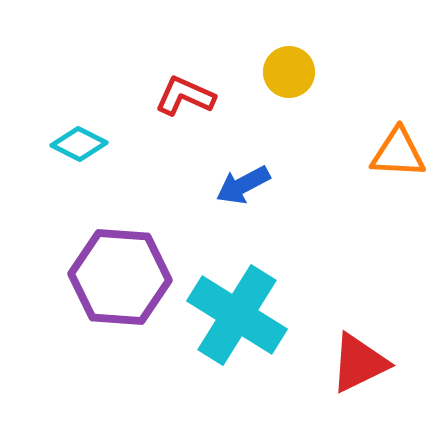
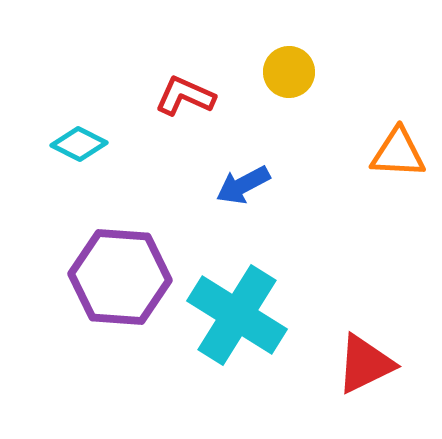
red triangle: moved 6 px right, 1 px down
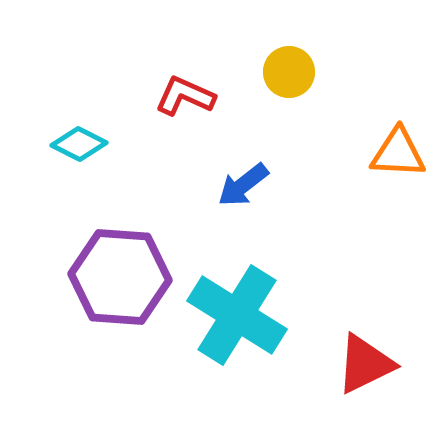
blue arrow: rotated 10 degrees counterclockwise
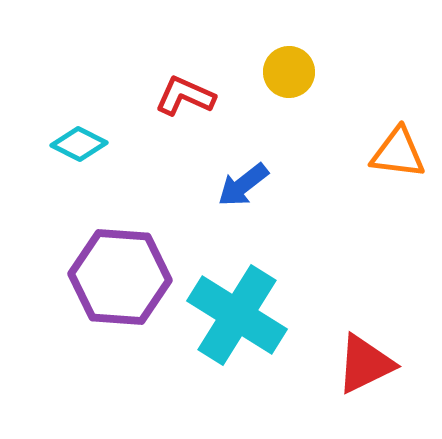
orange triangle: rotated 4 degrees clockwise
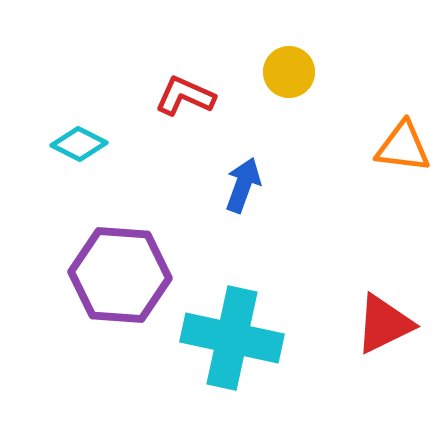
orange triangle: moved 5 px right, 6 px up
blue arrow: rotated 148 degrees clockwise
purple hexagon: moved 2 px up
cyan cross: moved 5 px left, 23 px down; rotated 20 degrees counterclockwise
red triangle: moved 19 px right, 40 px up
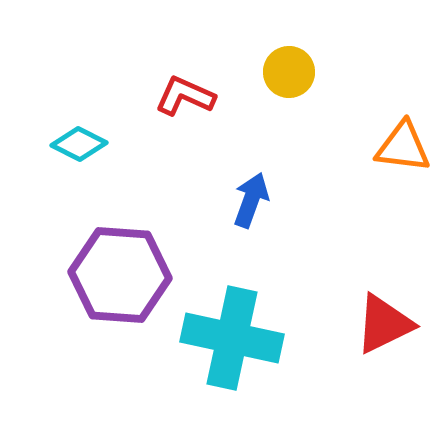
blue arrow: moved 8 px right, 15 px down
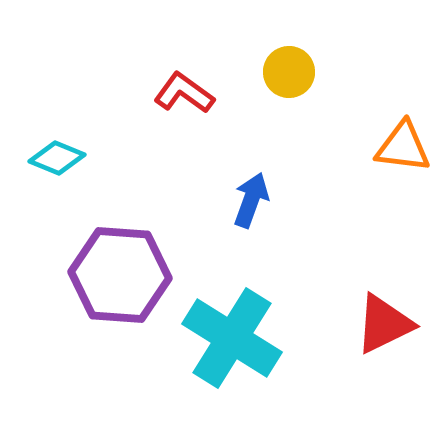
red L-shape: moved 1 px left, 3 px up; rotated 12 degrees clockwise
cyan diamond: moved 22 px left, 14 px down; rotated 4 degrees counterclockwise
cyan cross: rotated 20 degrees clockwise
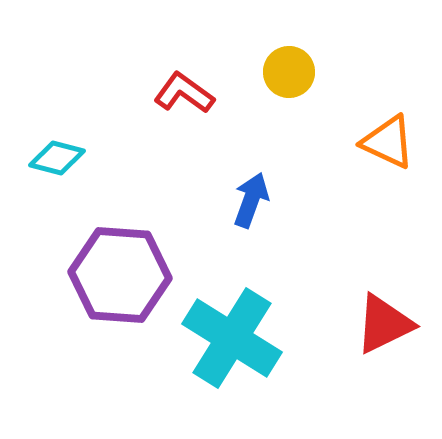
orange triangle: moved 15 px left, 5 px up; rotated 18 degrees clockwise
cyan diamond: rotated 8 degrees counterclockwise
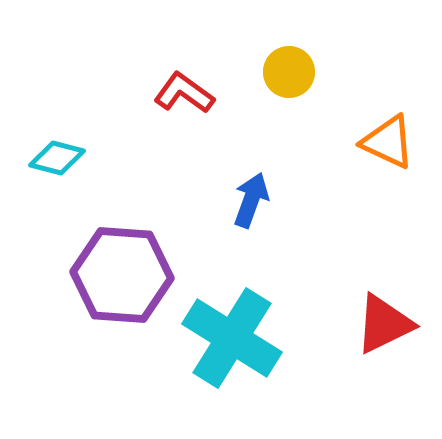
purple hexagon: moved 2 px right
